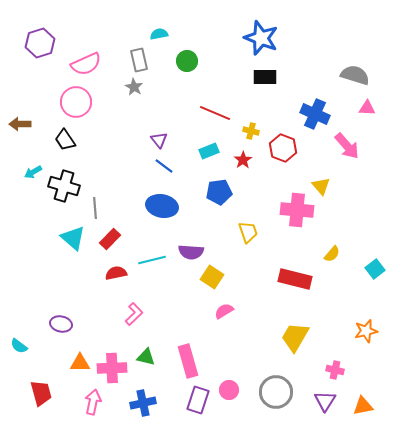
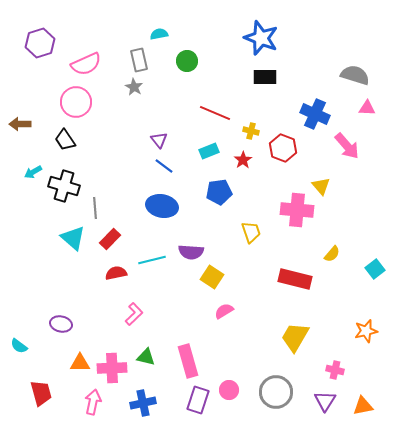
yellow trapezoid at (248, 232): moved 3 px right
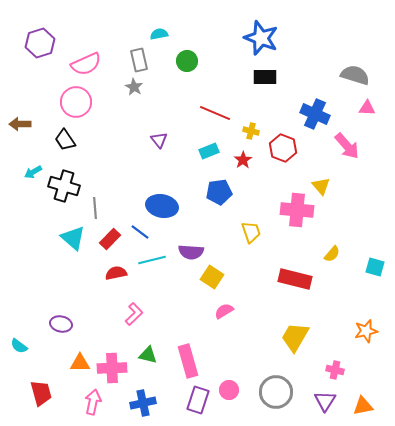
blue line at (164, 166): moved 24 px left, 66 px down
cyan square at (375, 269): moved 2 px up; rotated 36 degrees counterclockwise
green triangle at (146, 357): moved 2 px right, 2 px up
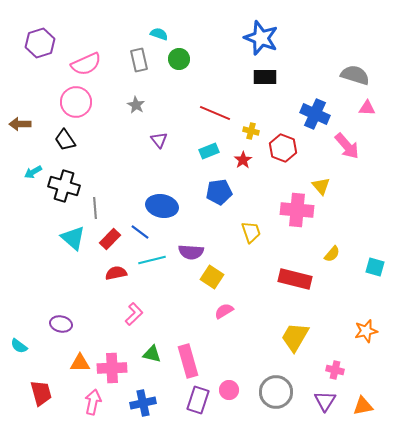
cyan semicircle at (159, 34): rotated 30 degrees clockwise
green circle at (187, 61): moved 8 px left, 2 px up
gray star at (134, 87): moved 2 px right, 18 px down
green triangle at (148, 355): moved 4 px right, 1 px up
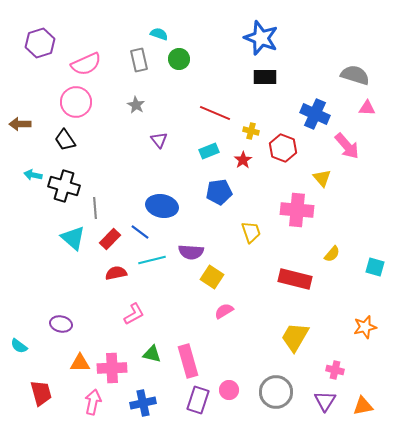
cyan arrow at (33, 172): moved 3 px down; rotated 42 degrees clockwise
yellow triangle at (321, 186): moved 1 px right, 8 px up
pink L-shape at (134, 314): rotated 15 degrees clockwise
orange star at (366, 331): moved 1 px left, 4 px up
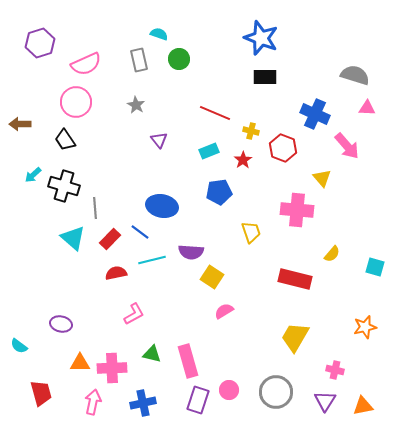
cyan arrow at (33, 175): rotated 54 degrees counterclockwise
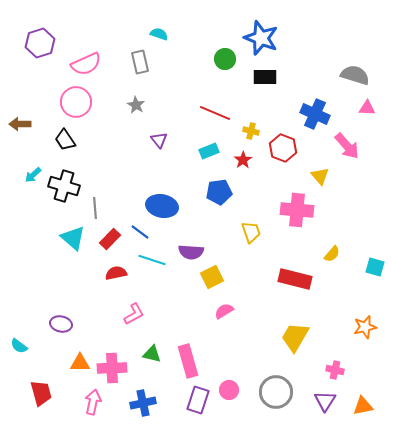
green circle at (179, 59): moved 46 px right
gray rectangle at (139, 60): moved 1 px right, 2 px down
yellow triangle at (322, 178): moved 2 px left, 2 px up
cyan line at (152, 260): rotated 32 degrees clockwise
yellow square at (212, 277): rotated 30 degrees clockwise
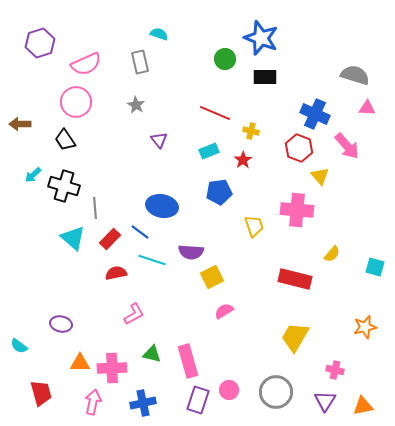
red hexagon at (283, 148): moved 16 px right
yellow trapezoid at (251, 232): moved 3 px right, 6 px up
